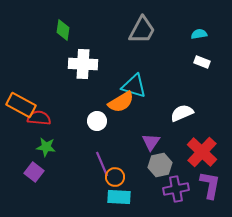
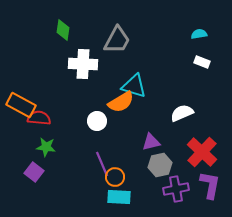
gray trapezoid: moved 25 px left, 10 px down
purple triangle: rotated 42 degrees clockwise
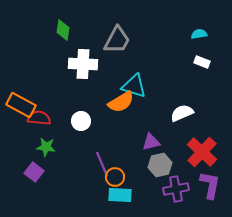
white circle: moved 16 px left
cyan rectangle: moved 1 px right, 2 px up
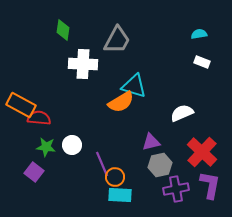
white circle: moved 9 px left, 24 px down
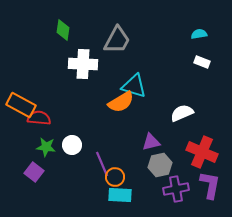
red cross: rotated 20 degrees counterclockwise
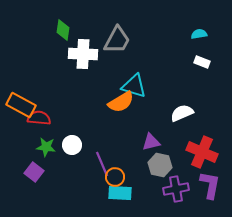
white cross: moved 10 px up
gray hexagon: rotated 25 degrees clockwise
cyan rectangle: moved 2 px up
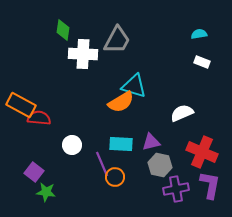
green star: moved 45 px down
cyan rectangle: moved 1 px right, 49 px up
